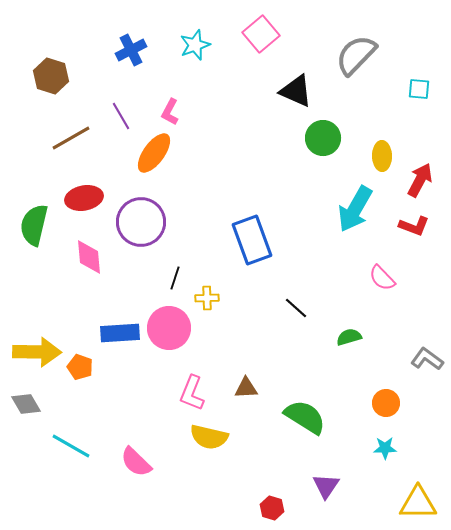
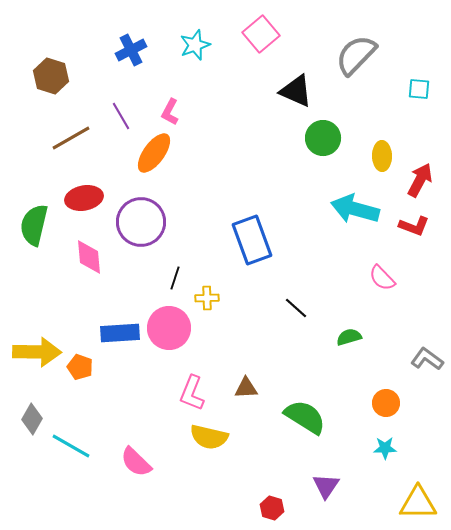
cyan arrow at (355, 209): rotated 75 degrees clockwise
gray diamond at (26, 404): moved 6 px right, 15 px down; rotated 60 degrees clockwise
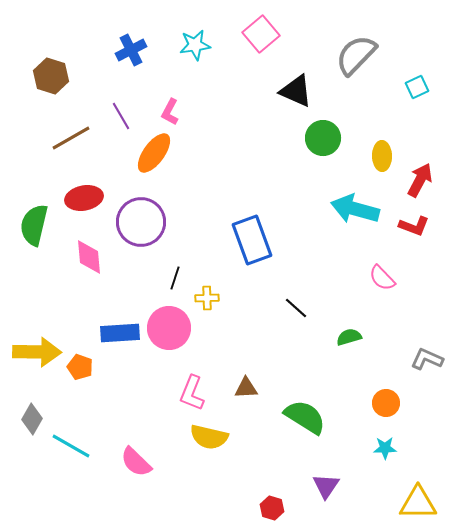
cyan star at (195, 45): rotated 12 degrees clockwise
cyan square at (419, 89): moved 2 px left, 2 px up; rotated 30 degrees counterclockwise
gray L-shape at (427, 359): rotated 12 degrees counterclockwise
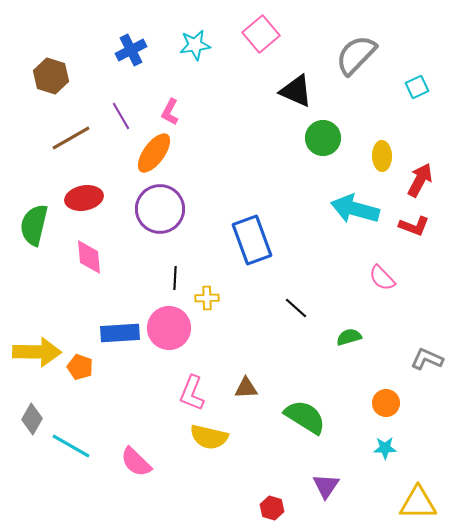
purple circle at (141, 222): moved 19 px right, 13 px up
black line at (175, 278): rotated 15 degrees counterclockwise
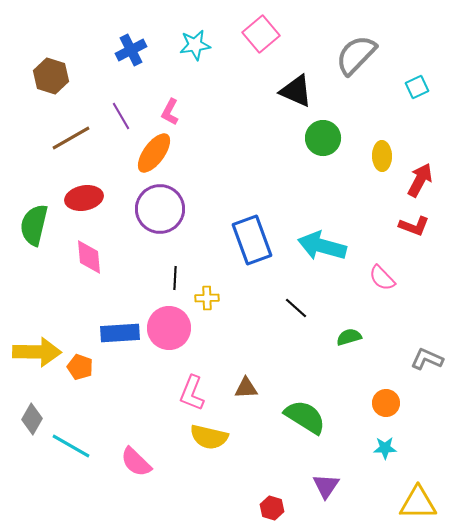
cyan arrow at (355, 209): moved 33 px left, 37 px down
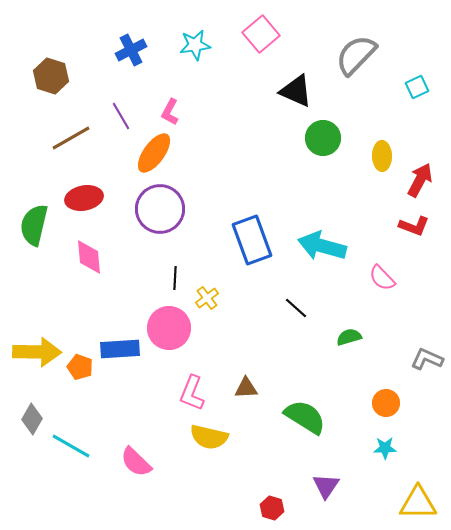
yellow cross at (207, 298): rotated 35 degrees counterclockwise
blue rectangle at (120, 333): moved 16 px down
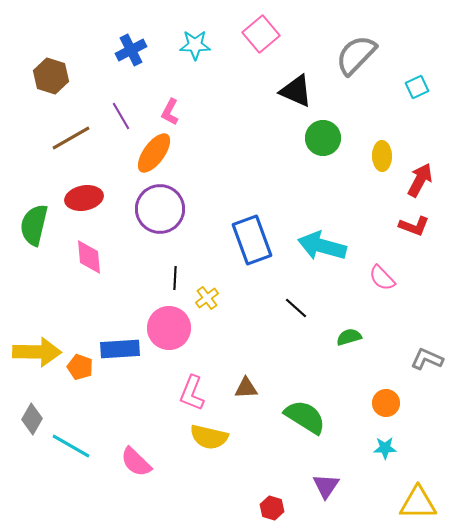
cyan star at (195, 45): rotated 8 degrees clockwise
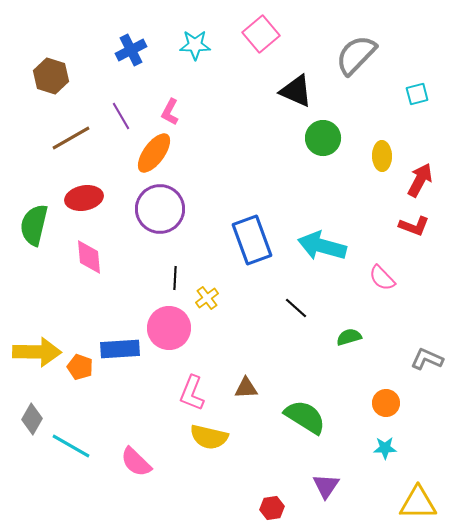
cyan square at (417, 87): moved 7 px down; rotated 10 degrees clockwise
red hexagon at (272, 508): rotated 25 degrees counterclockwise
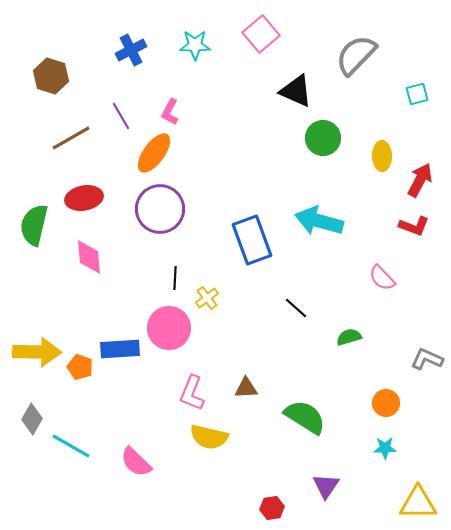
cyan arrow at (322, 246): moved 3 px left, 25 px up
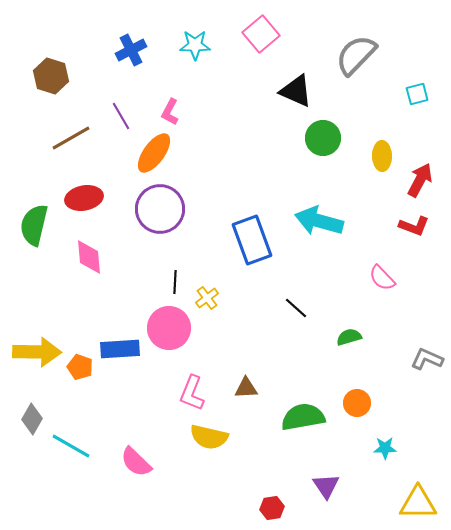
black line at (175, 278): moved 4 px down
orange circle at (386, 403): moved 29 px left
green semicircle at (305, 417): moved 2 px left; rotated 42 degrees counterclockwise
purple triangle at (326, 486): rotated 8 degrees counterclockwise
